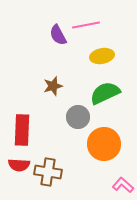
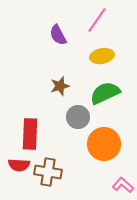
pink line: moved 11 px right, 5 px up; rotated 44 degrees counterclockwise
brown star: moved 7 px right
red rectangle: moved 8 px right, 4 px down
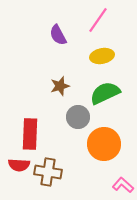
pink line: moved 1 px right
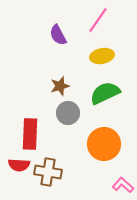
gray circle: moved 10 px left, 4 px up
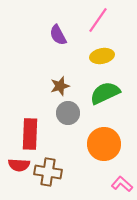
pink L-shape: moved 1 px left, 1 px up
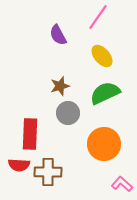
pink line: moved 3 px up
yellow ellipse: rotated 60 degrees clockwise
brown cross: rotated 8 degrees counterclockwise
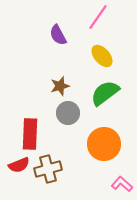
green semicircle: rotated 12 degrees counterclockwise
red semicircle: rotated 25 degrees counterclockwise
brown cross: moved 3 px up; rotated 16 degrees counterclockwise
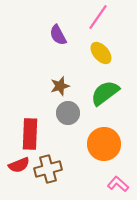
yellow ellipse: moved 1 px left, 3 px up
pink L-shape: moved 4 px left
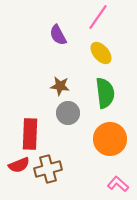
brown star: rotated 24 degrees clockwise
green semicircle: rotated 120 degrees clockwise
orange circle: moved 6 px right, 5 px up
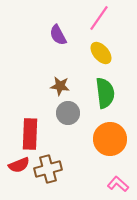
pink line: moved 1 px right, 1 px down
